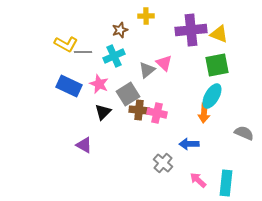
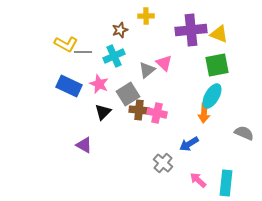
blue arrow: rotated 30 degrees counterclockwise
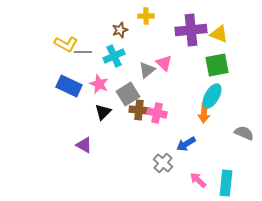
blue arrow: moved 3 px left
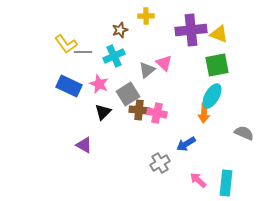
yellow L-shape: rotated 25 degrees clockwise
gray cross: moved 3 px left; rotated 18 degrees clockwise
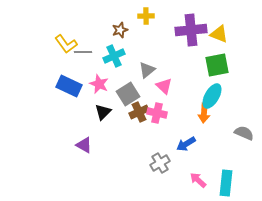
pink triangle: moved 23 px down
brown cross: moved 2 px down; rotated 30 degrees counterclockwise
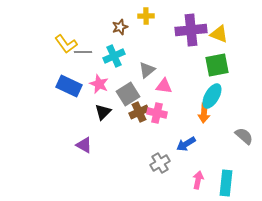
brown star: moved 3 px up
pink triangle: rotated 36 degrees counterclockwise
gray semicircle: moved 3 px down; rotated 18 degrees clockwise
pink arrow: rotated 60 degrees clockwise
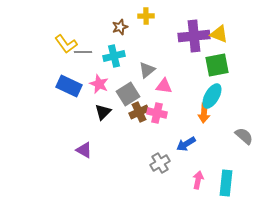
purple cross: moved 3 px right, 6 px down
cyan cross: rotated 10 degrees clockwise
purple triangle: moved 5 px down
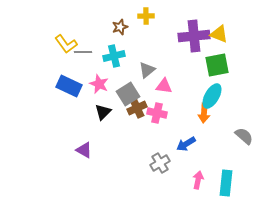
brown cross: moved 2 px left, 4 px up
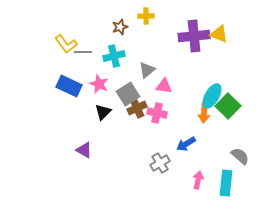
green square: moved 11 px right, 41 px down; rotated 35 degrees counterclockwise
gray semicircle: moved 4 px left, 20 px down
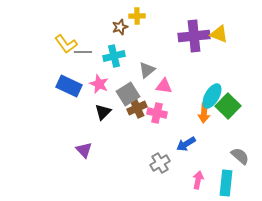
yellow cross: moved 9 px left
purple triangle: rotated 18 degrees clockwise
